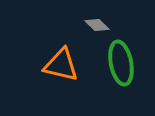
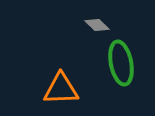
orange triangle: moved 24 px down; rotated 15 degrees counterclockwise
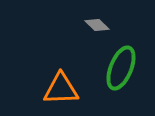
green ellipse: moved 5 px down; rotated 33 degrees clockwise
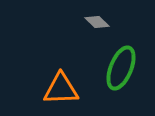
gray diamond: moved 3 px up
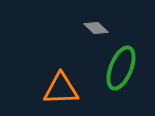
gray diamond: moved 1 px left, 6 px down
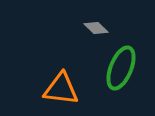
orange triangle: rotated 9 degrees clockwise
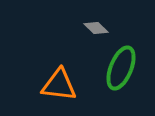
orange triangle: moved 2 px left, 4 px up
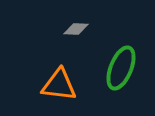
gray diamond: moved 20 px left, 1 px down; rotated 40 degrees counterclockwise
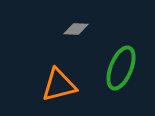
orange triangle: rotated 21 degrees counterclockwise
